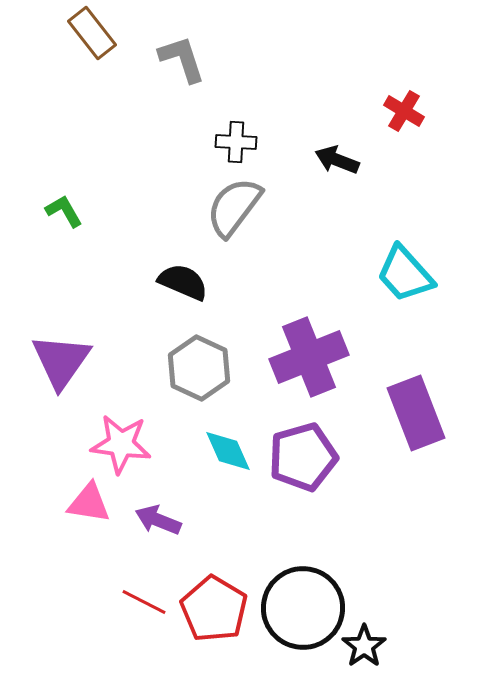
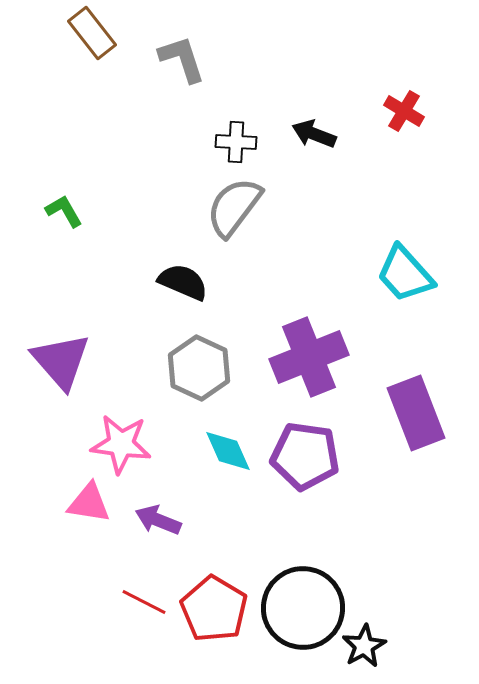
black arrow: moved 23 px left, 26 px up
purple triangle: rotated 16 degrees counterclockwise
purple pentagon: moved 2 px right, 1 px up; rotated 24 degrees clockwise
black star: rotated 6 degrees clockwise
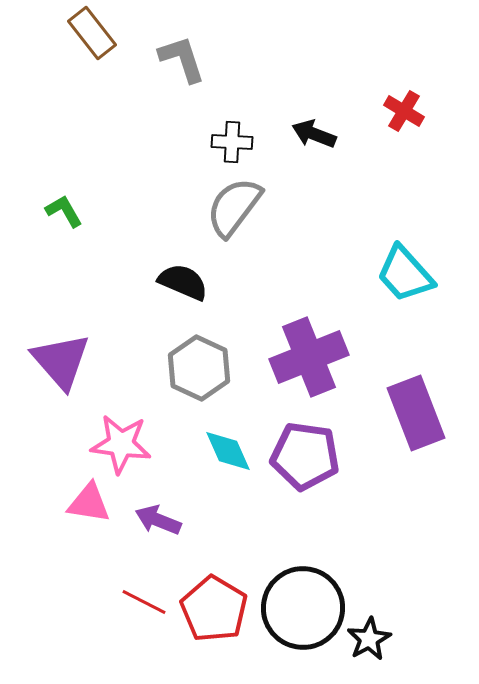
black cross: moved 4 px left
black star: moved 5 px right, 7 px up
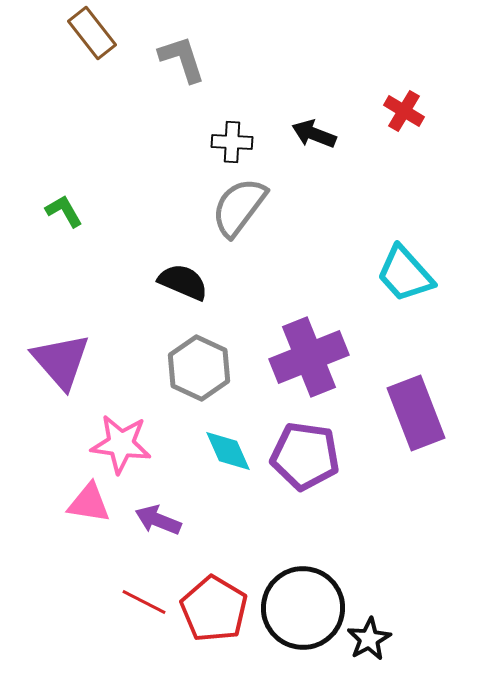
gray semicircle: moved 5 px right
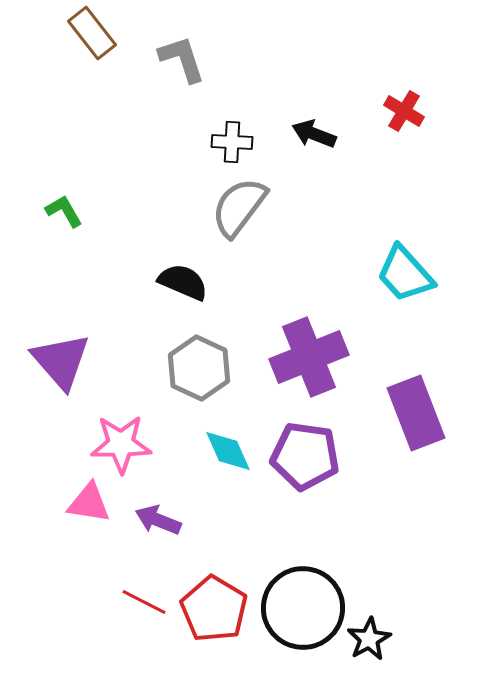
pink star: rotated 8 degrees counterclockwise
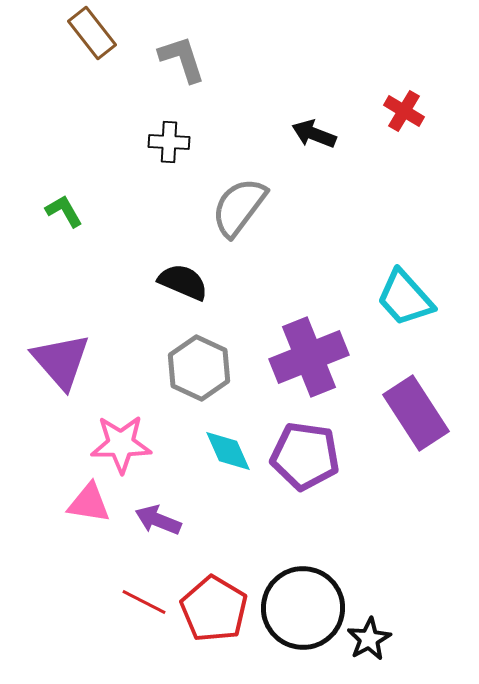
black cross: moved 63 px left
cyan trapezoid: moved 24 px down
purple rectangle: rotated 12 degrees counterclockwise
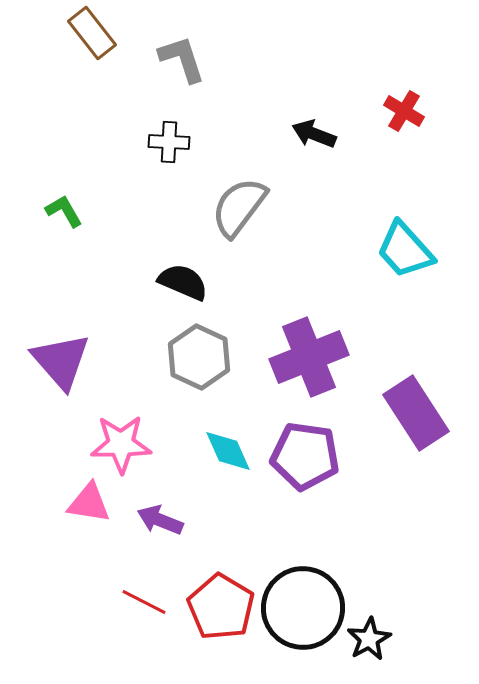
cyan trapezoid: moved 48 px up
gray hexagon: moved 11 px up
purple arrow: moved 2 px right
red pentagon: moved 7 px right, 2 px up
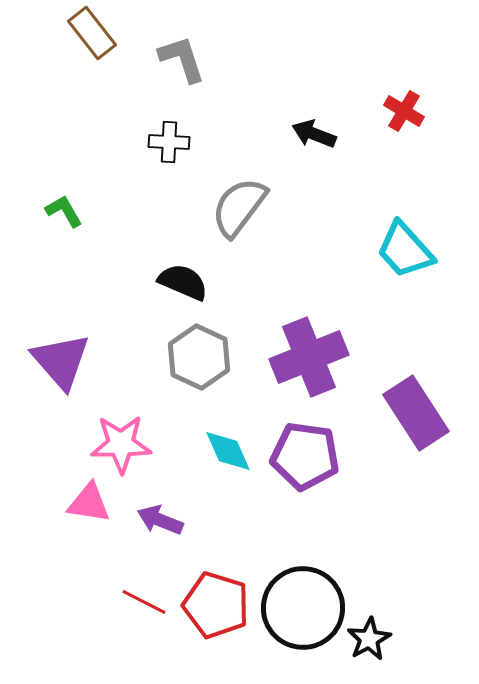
red pentagon: moved 5 px left, 2 px up; rotated 14 degrees counterclockwise
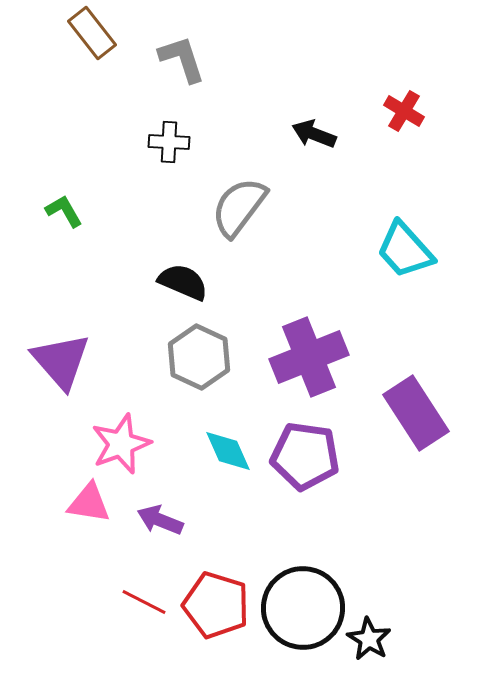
pink star: rotated 20 degrees counterclockwise
black star: rotated 12 degrees counterclockwise
